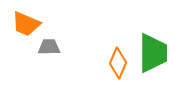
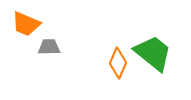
green trapezoid: rotated 51 degrees counterclockwise
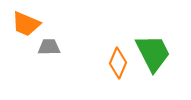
green trapezoid: rotated 24 degrees clockwise
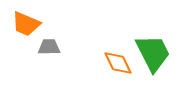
orange diamond: rotated 48 degrees counterclockwise
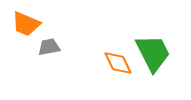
gray trapezoid: rotated 10 degrees counterclockwise
